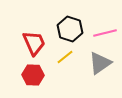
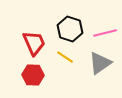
yellow line: rotated 72 degrees clockwise
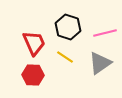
black hexagon: moved 2 px left, 2 px up
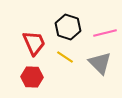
gray triangle: rotated 40 degrees counterclockwise
red hexagon: moved 1 px left, 2 px down
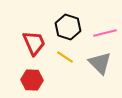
red hexagon: moved 3 px down
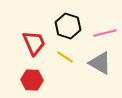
black hexagon: moved 1 px up
gray triangle: rotated 15 degrees counterclockwise
